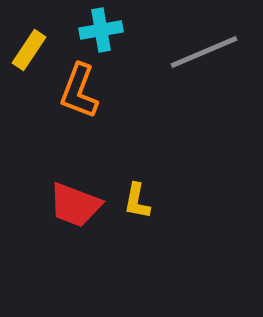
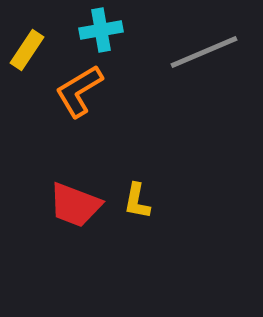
yellow rectangle: moved 2 px left
orange L-shape: rotated 38 degrees clockwise
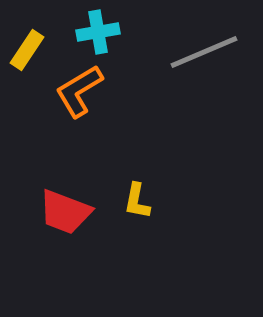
cyan cross: moved 3 px left, 2 px down
red trapezoid: moved 10 px left, 7 px down
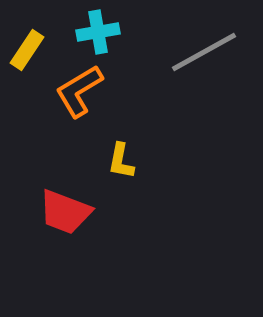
gray line: rotated 6 degrees counterclockwise
yellow L-shape: moved 16 px left, 40 px up
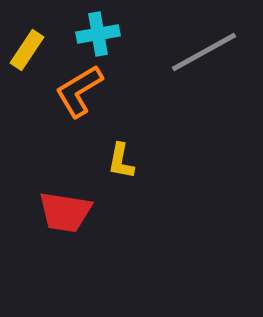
cyan cross: moved 2 px down
red trapezoid: rotated 12 degrees counterclockwise
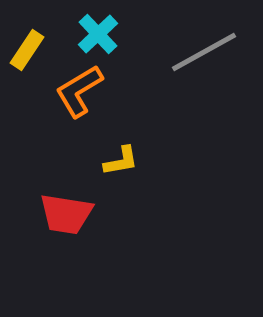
cyan cross: rotated 33 degrees counterclockwise
yellow L-shape: rotated 111 degrees counterclockwise
red trapezoid: moved 1 px right, 2 px down
